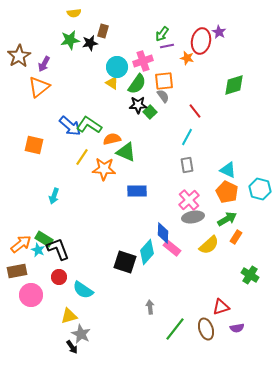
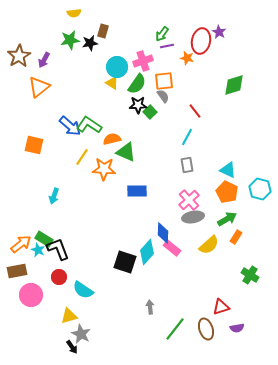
purple arrow at (44, 64): moved 4 px up
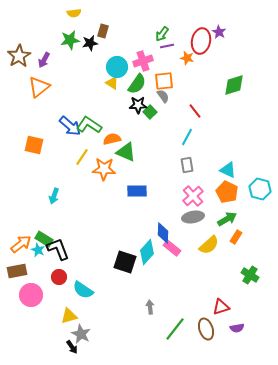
pink cross at (189, 200): moved 4 px right, 4 px up
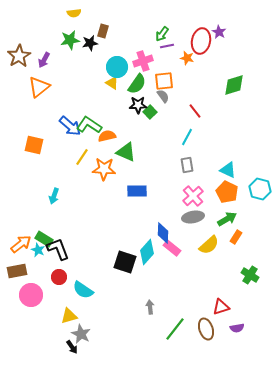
orange semicircle at (112, 139): moved 5 px left, 3 px up
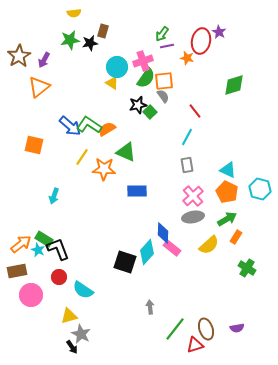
green semicircle at (137, 84): moved 9 px right, 6 px up
black star at (138, 105): rotated 12 degrees counterclockwise
orange semicircle at (107, 136): moved 7 px up; rotated 18 degrees counterclockwise
green cross at (250, 275): moved 3 px left, 7 px up
red triangle at (221, 307): moved 26 px left, 38 px down
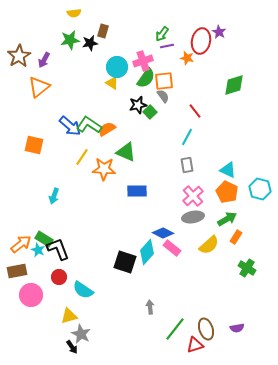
blue diamond at (163, 233): rotated 65 degrees counterclockwise
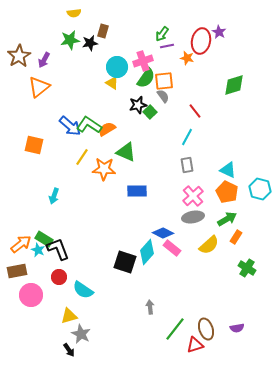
black arrow at (72, 347): moved 3 px left, 3 px down
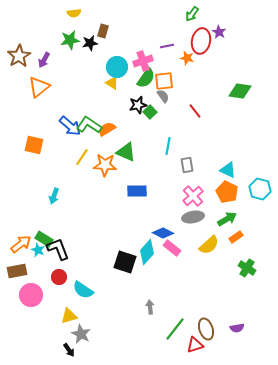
green arrow at (162, 34): moved 30 px right, 20 px up
green diamond at (234, 85): moved 6 px right, 6 px down; rotated 25 degrees clockwise
cyan line at (187, 137): moved 19 px left, 9 px down; rotated 18 degrees counterclockwise
orange star at (104, 169): moved 1 px right, 4 px up
orange rectangle at (236, 237): rotated 24 degrees clockwise
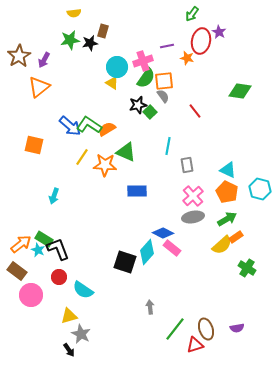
yellow semicircle at (209, 245): moved 13 px right
brown rectangle at (17, 271): rotated 48 degrees clockwise
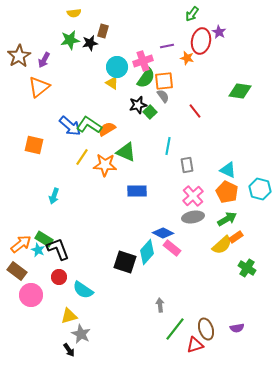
gray arrow at (150, 307): moved 10 px right, 2 px up
